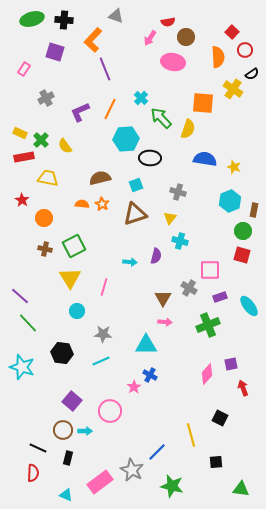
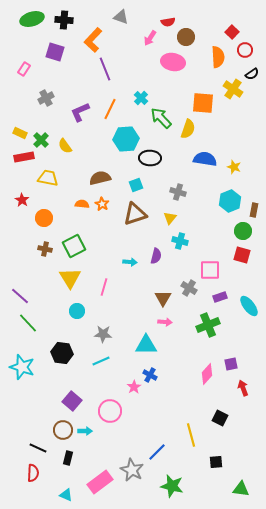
gray triangle at (116, 16): moved 5 px right, 1 px down
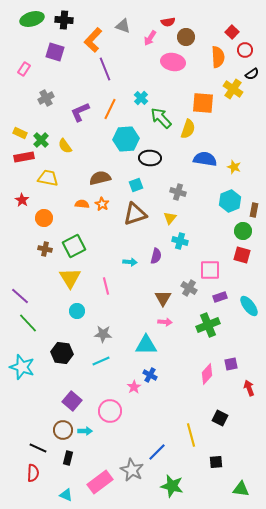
gray triangle at (121, 17): moved 2 px right, 9 px down
pink line at (104, 287): moved 2 px right, 1 px up; rotated 30 degrees counterclockwise
red arrow at (243, 388): moved 6 px right
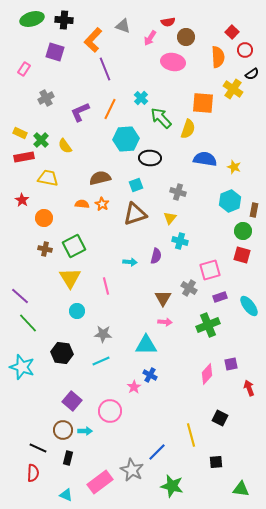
pink square at (210, 270): rotated 15 degrees counterclockwise
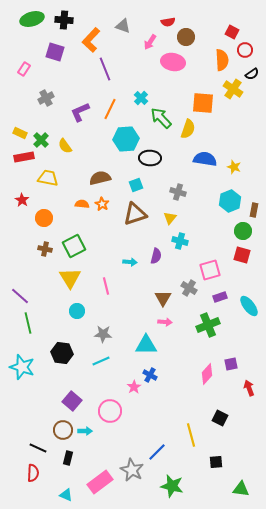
red square at (232, 32): rotated 16 degrees counterclockwise
pink arrow at (150, 38): moved 4 px down
orange L-shape at (93, 40): moved 2 px left
orange semicircle at (218, 57): moved 4 px right, 3 px down
green line at (28, 323): rotated 30 degrees clockwise
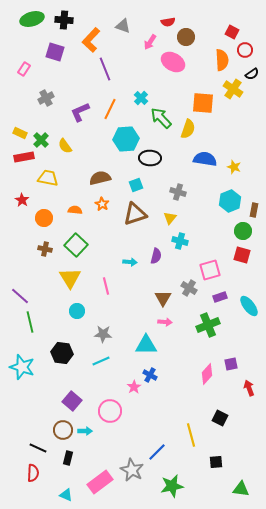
pink ellipse at (173, 62): rotated 20 degrees clockwise
orange semicircle at (82, 204): moved 7 px left, 6 px down
green square at (74, 246): moved 2 px right, 1 px up; rotated 20 degrees counterclockwise
green line at (28, 323): moved 2 px right, 1 px up
green star at (172, 486): rotated 25 degrees counterclockwise
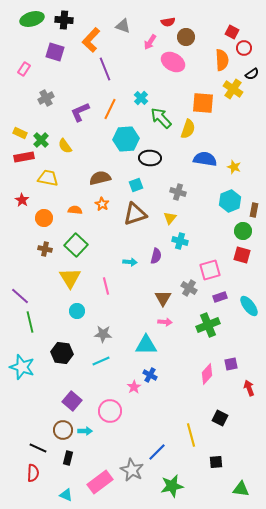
red circle at (245, 50): moved 1 px left, 2 px up
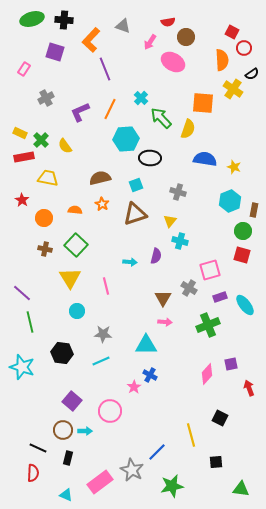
yellow triangle at (170, 218): moved 3 px down
purple line at (20, 296): moved 2 px right, 3 px up
cyan ellipse at (249, 306): moved 4 px left, 1 px up
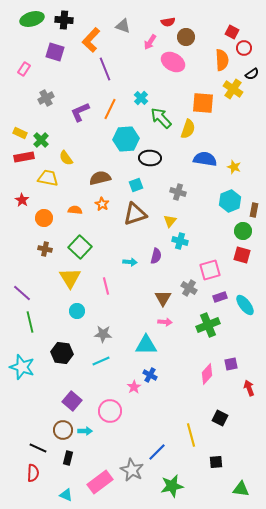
yellow semicircle at (65, 146): moved 1 px right, 12 px down
green square at (76, 245): moved 4 px right, 2 px down
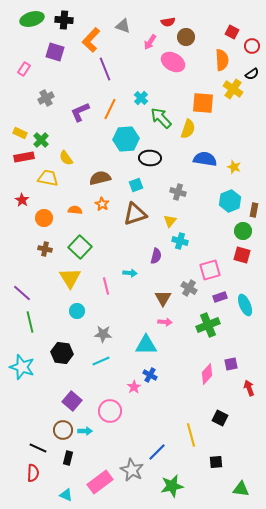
red circle at (244, 48): moved 8 px right, 2 px up
cyan arrow at (130, 262): moved 11 px down
cyan ellipse at (245, 305): rotated 15 degrees clockwise
